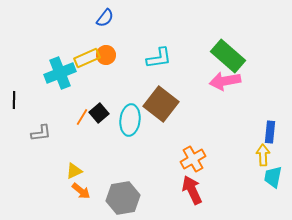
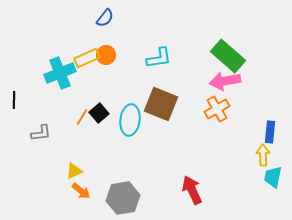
brown square: rotated 16 degrees counterclockwise
orange cross: moved 24 px right, 50 px up
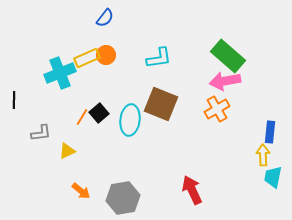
yellow triangle: moved 7 px left, 20 px up
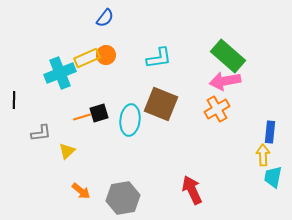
black square: rotated 24 degrees clockwise
orange line: rotated 42 degrees clockwise
yellow triangle: rotated 18 degrees counterclockwise
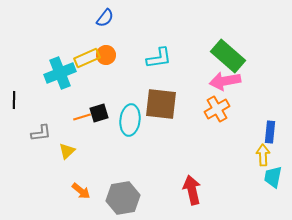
brown square: rotated 16 degrees counterclockwise
red arrow: rotated 12 degrees clockwise
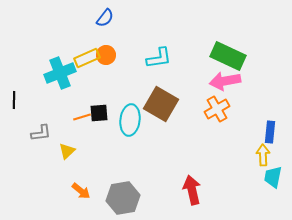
green rectangle: rotated 16 degrees counterclockwise
brown square: rotated 24 degrees clockwise
black square: rotated 12 degrees clockwise
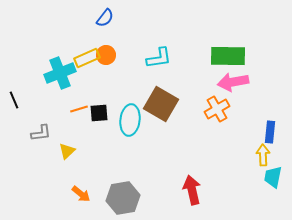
green rectangle: rotated 24 degrees counterclockwise
pink arrow: moved 8 px right, 1 px down
black line: rotated 24 degrees counterclockwise
orange line: moved 3 px left, 8 px up
orange arrow: moved 3 px down
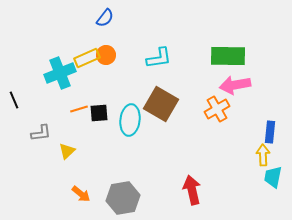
pink arrow: moved 2 px right, 3 px down
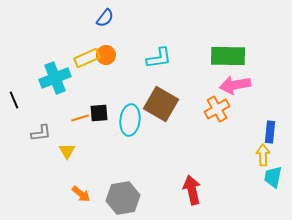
cyan cross: moved 5 px left, 5 px down
orange line: moved 1 px right, 9 px down
yellow triangle: rotated 18 degrees counterclockwise
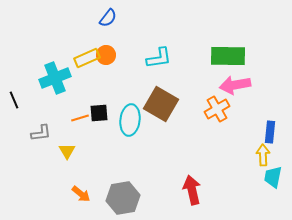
blue semicircle: moved 3 px right
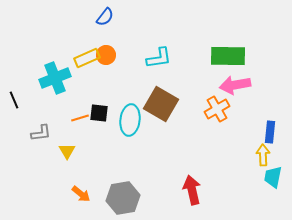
blue semicircle: moved 3 px left, 1 px up
black square: rotated 12 degrees clockwise
